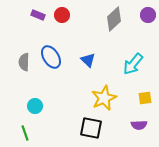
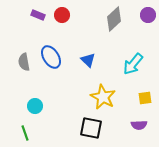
gray semicircle: rotated 12 degrees counterclockwise
yellow star: moved 1 px left, 1 px up; rotated 20 degrees counterclockwise
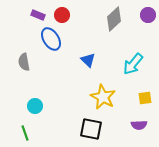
blue ellipse: moved 18 px up
black square: moved 1 px down
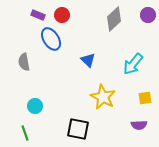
black square: moved 13 px left
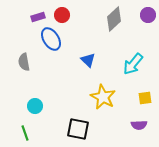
purple rectangle: moved 2 px down; rotated 40 degrees counterclockwise
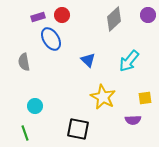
cyan arrow: moved 4 px left, 3 px up
purple semicircle: moved 6 px left, 5 px up
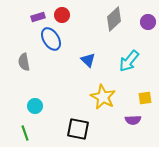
purple circle: moved 7 px down
